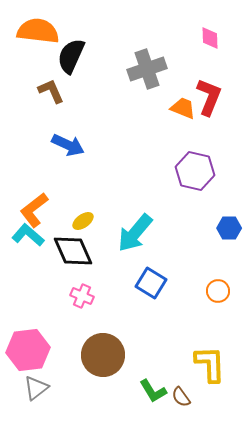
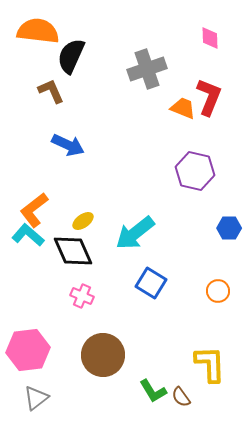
cyan arrow: rotated 12 degrees clockwise
gray triangle: moved 10 px down
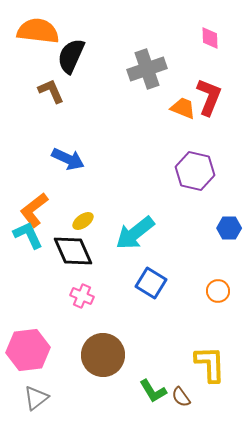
blue arrow: moved 14 px down
cyan L-shape: rotated 24 degrees clockwise
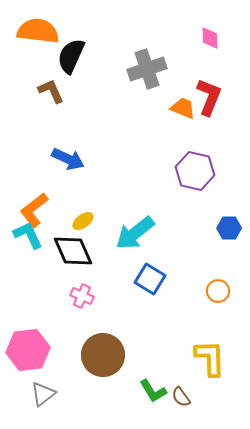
blue square: moved 1 px left, 4 px up
yellow L-shape: moved 6 px up
gray triangle: moved 7 px right, 4 px up
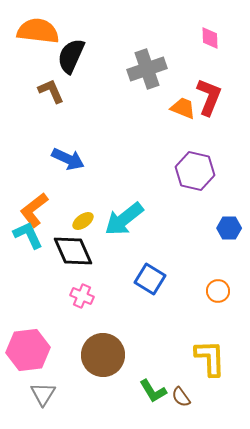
cyan arrow: moved 11 px left, 14 px up
gray triangle: rotated 20 degrees counterclockwise
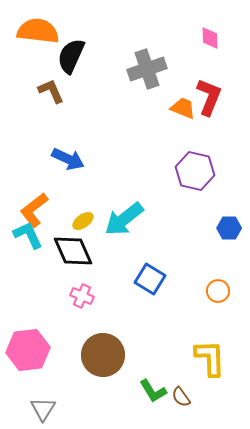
gray triangle: moved 15 px down
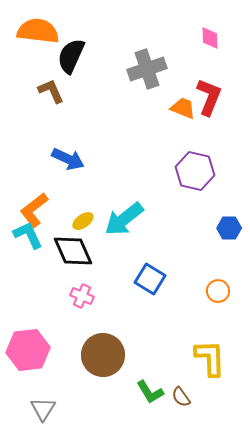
green L-shape: moved 3 px left, 1 px down
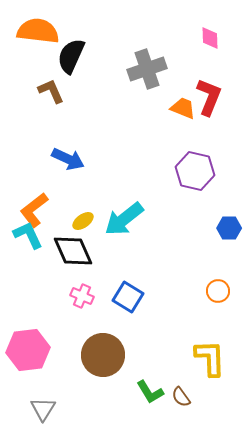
blue square: moved 22 px left, 18 px down
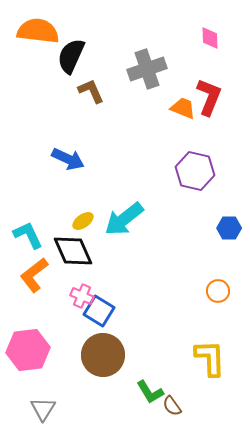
brown L-shape: moved 40 px right
orange L-shape: moved 65 px down
blue square: moved 29 px left, 14 px down
brown semicircle: moved 9 px left, 9 px down
